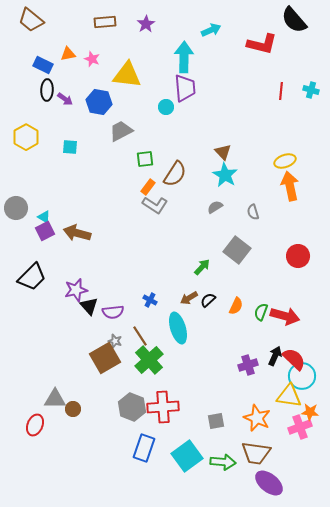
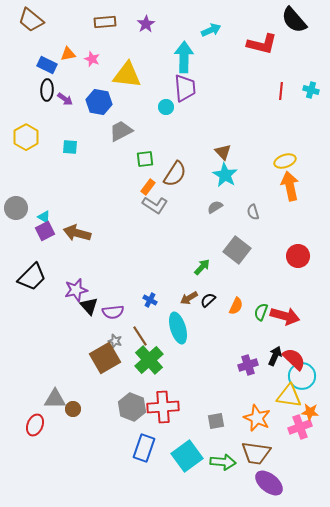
blue rectangle at (43, 65): moved 4 px right
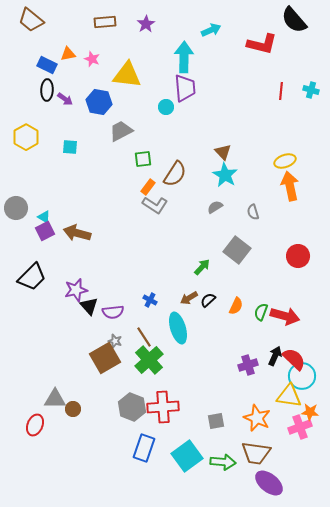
green square at (145, 159): moved 2 px left
brown line at (140, 336): moved 4 px right, 1 px down
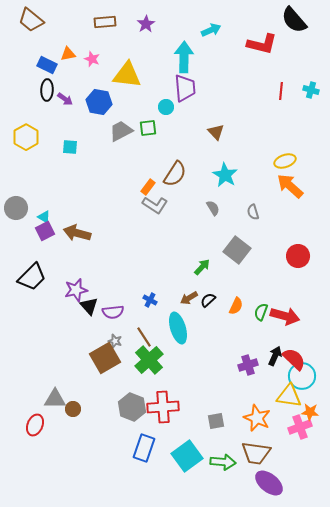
brown triangle at (223, 152): moved 7 px left, 20 px up
green square at (143, 159): moved 5 px right, 31 px up
orange arrow at (290, 186): rotated 36 degrees counterclockwise
gray semicircle at (215, 207): moved 2 px left, 1 px down; rotated 91 degrees clockwise
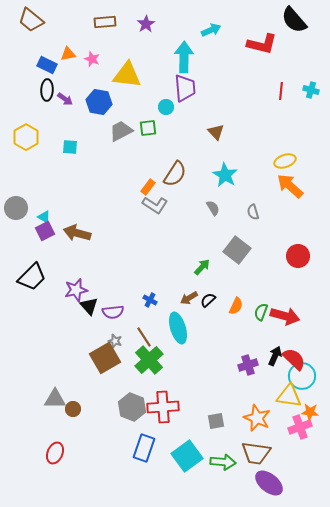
red ellipse at (35, 425): moved 20 px right, 28 px down
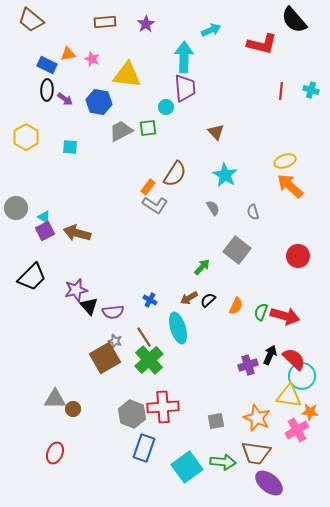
black arrow at (275, 356): moved 5 px left, 1 px up
gray hexagon at (132, 407): moved 7 px down
pink cross at (300, 427): moved 3 px left, 3 px down; rotated 10 degrees counterclockwise
cyan square at (187, 456): moved 11 px down
